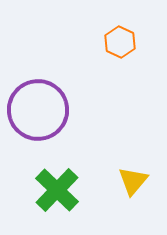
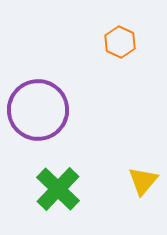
yellow triangle: moved 10 px right
green cross: moved 1 px right, 1 px up
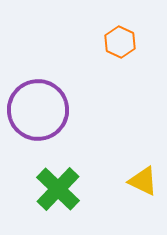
yellow triangle: rotated 44 degrees counterclockwise
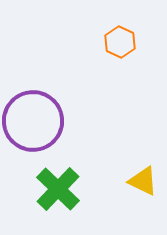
purple circle: moved 5 px left, 11 px down
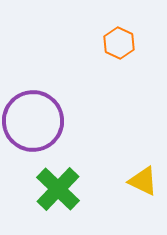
orange hexagon: moved 1 px left, 1 px down
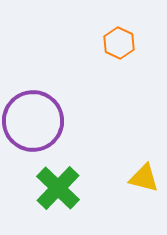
yellow triangle: moved 1 px right, 3 px up; rotated 12 degrees counterclockwise
green cross: moved 1 px up
